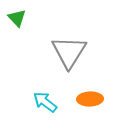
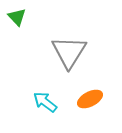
green triangle: moved 1 px up
orange ellipse: rotated 25 degrees counterclockwise
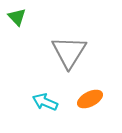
cyan arrow: rotated 15 degrees counterclockwise
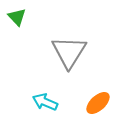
orange ellipse: moved 8 px right, 4 px down; rotated 15 degrees counterclockwise
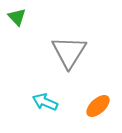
orange ellipse: moved 3 px down
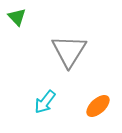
gray triangle: moved 1 px up
cyan arrow: rotated 75 degrees counterclockwise
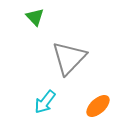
green triangle: moved 18 px right
gray triangle: moved 7 px down; rotated 12 degrees clockwise
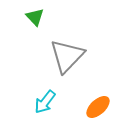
gray triangle: moved 2 px left, 2 px up
orange ellipse: moved 1 px down
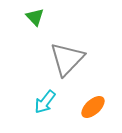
gray triangle: moved 3 px down
orange ellipse: moved 5 px left
